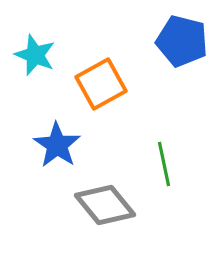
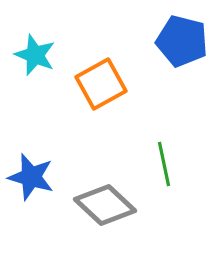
blue star: moved 26 px left, 32 px down; rotated 18 degrees counterclockwise
gray diamond: rotated 8 degrees counterclockwise
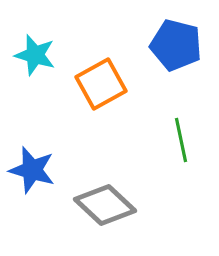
blue pentagon: moved 6 px left, 4 px down
cyan star: rotated 6 degrees counterclockwise
green line: moved 17 px right, 24 px up
blue star: moved 1 px right, 7 px up
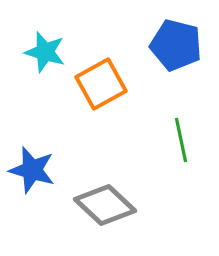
cyan star: moved 10 px right, 3 px up
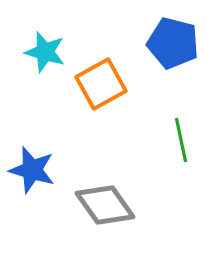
blue pentagon: moved 3 px left, 2 px up
gray diamond: rotated 12 degrees clockwise
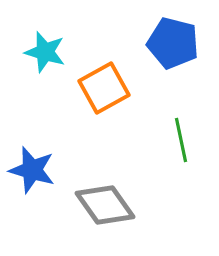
orange square: moved 3 px right, 4 px down
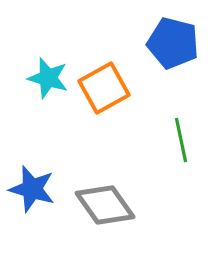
cyan star: moved 3 px right, 26 px down
blue star: moved 19 px down
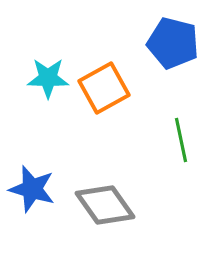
cyan star: rotated 15 degrees counterclockwise
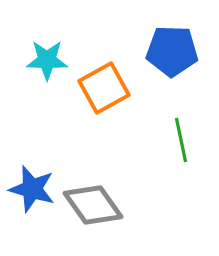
blue pentagon: moved 1 px left, 8 px down; rotated 12 degrees counterclockwise
cyan star: moved 1 px left, 18 px up
gray diamond: moved 12 px left
